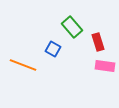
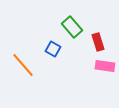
orange line: rotated 28 degrees clockwise
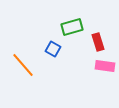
green rectangle: rotated 65 degrees counterclockwise
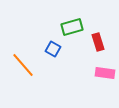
pink rectangle: moved 7 px down
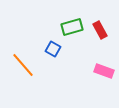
red rectangle: moved 2 px right, 12 px up; rotated 12 degrees counterclockwise
pink rectangle: moved 1 px left, 2 px up; rotated 12 degrees clockwise
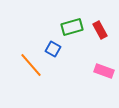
orange line: moved 8 px right
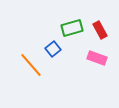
green rectangle: moved 1 px down
blue square: rotated 21 degrees clockwise
pink rectangle: moved 7 px left, 13 px up
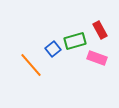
green rectangle: moved 3 px right, 13 px down
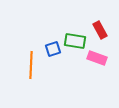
green rectangle: rotated 25 degrees clockwise
blue square: rotated 21 degrees clockwise
orange line: rotated 44 degrees clockwise
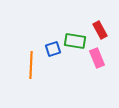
pink rectangle: rotated 48 degrees clockwise
